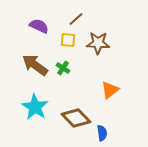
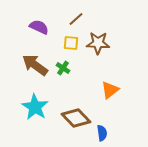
purple semicircle: moved 1 px down
yellow square: moved 3 px right, 3 px down
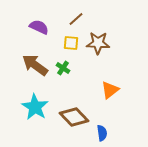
brown diamond: moved 2 px left, 1 px up
